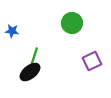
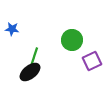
green circle: moved 17 px down
blue star: moved 2 px up
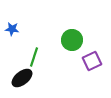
black ellipse: moved 8 px left, 6 px down
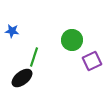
blue star: moved 2 px down
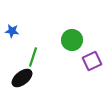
green line: moved 1 px left
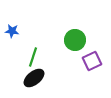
green circle: moved 3 px right
black ellipse: moved 12 px right
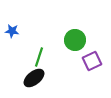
green line: moved 6 px right
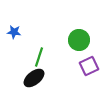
blue star: moved 2 px right, 1 px down
green circle: moved 4 px right
purple square: moved 3 px left, 5 px down
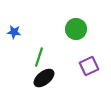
green circle: moved 3 px left, 11 px up
black ellipse: moved 10 px right
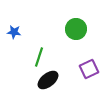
purple square: moved 3 px down
black ellipse: moved 4 px right, 2 px down
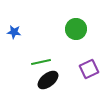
green line: moved 2 px right, 5 px down; rotated 60 degrees clockwise
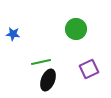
blue star: moved 1 px left, 2 px down
black ellipse: rotated 30 degrees counterclockwise
